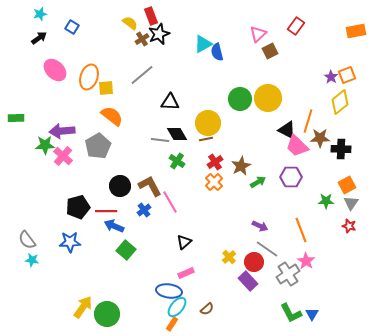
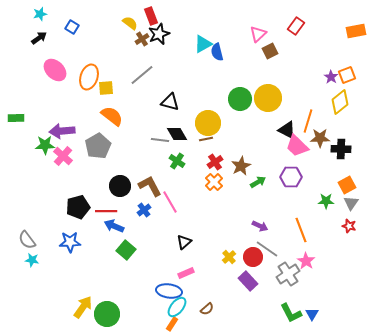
black triangle at (170, 102): rotated 12 degrees clockwise
red circle at (254, 262): moved 1 px left, 5 px up
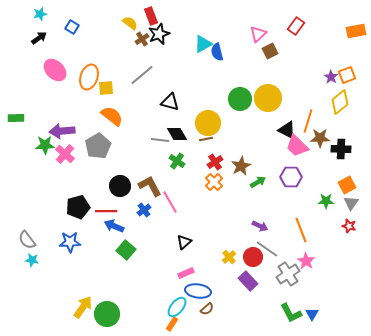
pink cross at (63, 156): moved 2 px right, 2 px up
blue ellipse at (169, 291): moved 29 px right
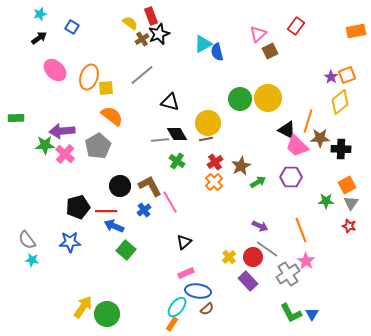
gray line at (160, 140): rotated 12 degrees counterclockwise
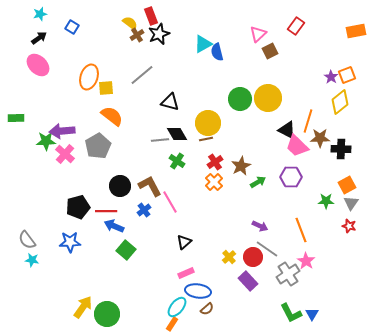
brown cross at (142, 39): moved 5 px left, 4 px up
pink ellipse at (55, 70): moved 17 px left, 5 px up
green star at (45, 145): moved 1 px right, 4 px up
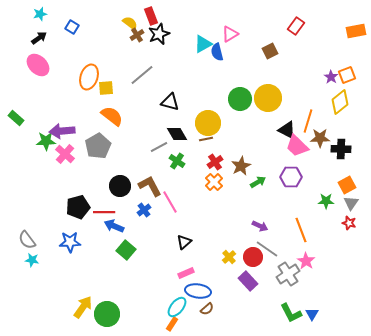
pink triangle at (258, 34): moved 28 px left; rotated 12 degrees clockwise
green rectangle at (16, 118): rotated 42 degrees clockwise
gray line at (160, 140): moved 1 px left, 7 px down; rotated 24 degrees counterclockwise
red line at (106, 211): moved 2 px left, 1 px down
red star at (349, 226): moved 3 px up
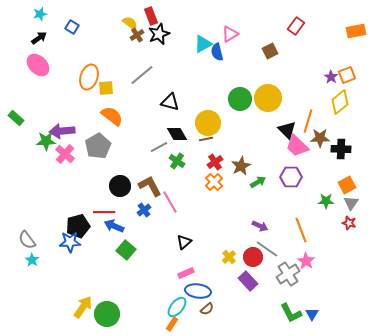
black triangle at (287, 130): rotated 18 degrees clockwise
black pentagon at (78, 207): moved 19 px down
cyan star at (32, 260): rotated 24 degrees clockwise
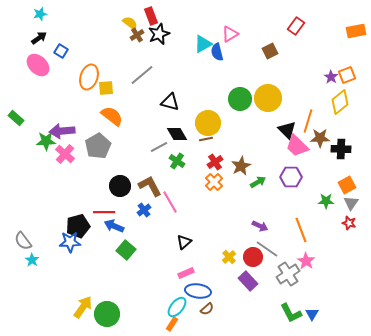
blue square at (72, 27): moved 11 px left, 24 px down
gray semicircle at (27, 240): moved 4 px left, 1 px down
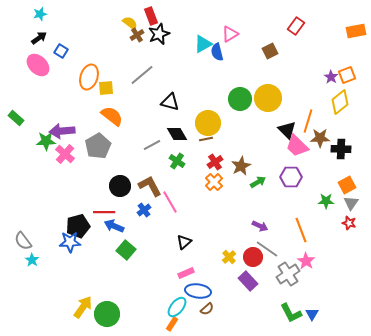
gray line at (159, 147): moved 7 px left, 2 px up
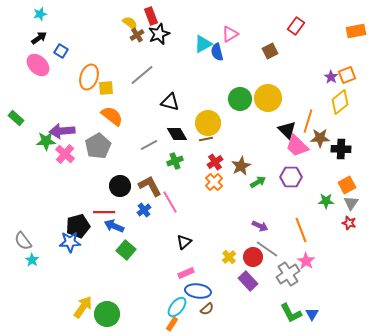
gray line at (152, 145): moved 3 px left
green cross at (177, 161): moved 2 px left; rotated 35 degrees clockwise
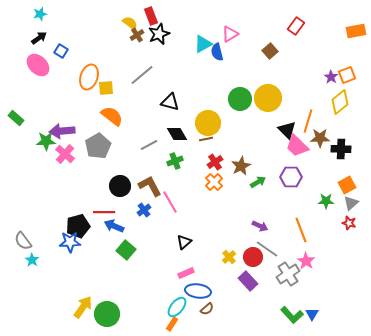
brown square at (270, 51): rotated 14 degrees counterclockwise
gray triangle at (351, 203): rotated 14 degrees clockwise
green L-shape at (291, 313): moved 1 px right, 2 px down; rotated 15 degrees counterclockwise
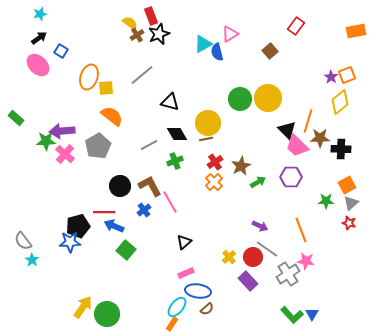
pink star at (306, 261): rotated 24 degrees counterclockwise
